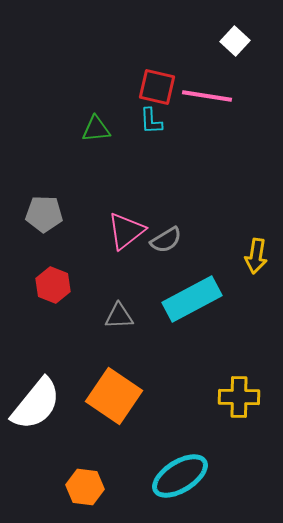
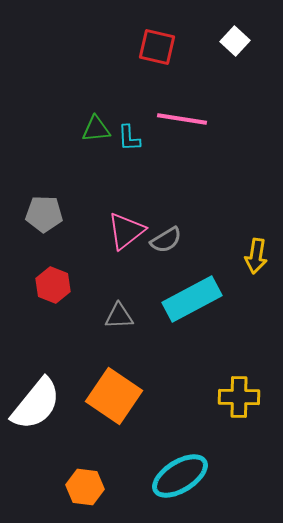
red square: moved 40 px up
pink line: moved 25 px left, 23 px down
cyan L-shape: moved 22 px left, 17 px down
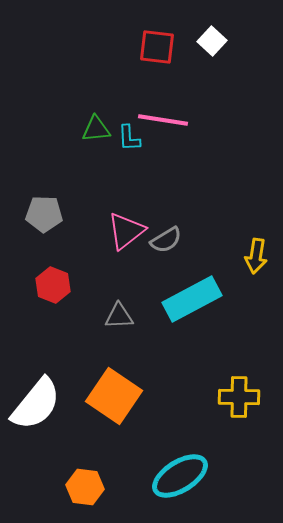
white square: moved 23 px left
red square: rotated 6 degrees counterclockwise
pink line: moved 19 px left, 1 px down
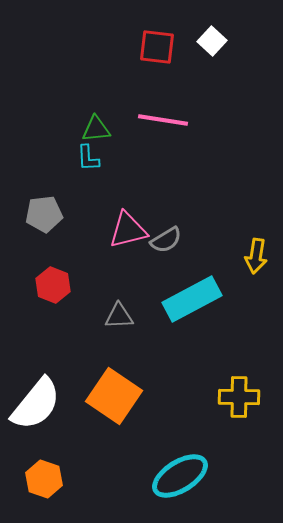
cyan L-shape: moved 41 px left, 20 px down
gray pentagon: rotated 9 degrees counterclockwise
pink triangle: moved 2 px right, 1 px up; rotated 24 degrees clockwise
orange hexagon: moved 41 px left, 8 px up; rotated 12 degrees clockwise
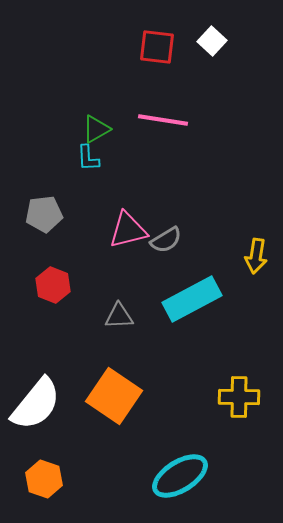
green triangle: rotated 24 degrees counterclockwise
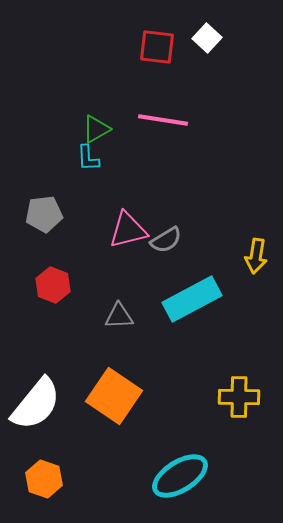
white square: moved 5 px left, 3 px up
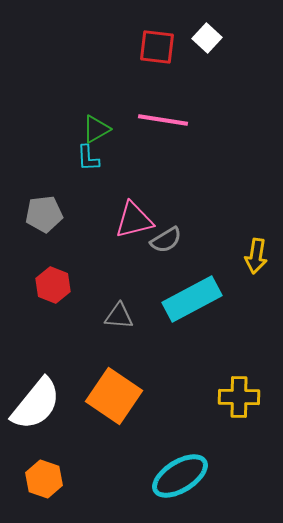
pink triangle: moved 6 px right, 10 px up
gray triangle: rotated 8 degrees clockwise
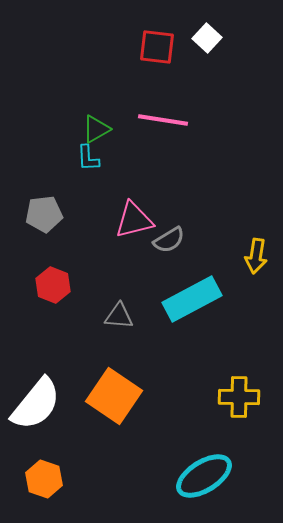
gray semicircle: moved 3 px right
cyan ellipse: moved 24 px right
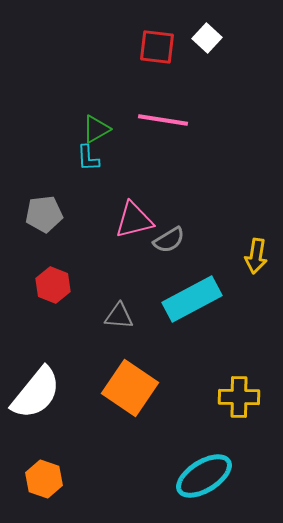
orange square: moved 16 px right, 8 px up
white semicircle: moved 11 px up
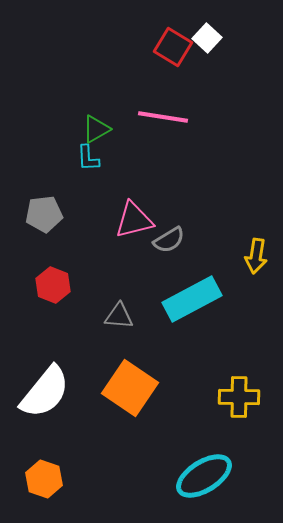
red square: moved 16 px right; rotated 24 degrees clockwise
pink line: moved 3 px up
white semicircle: moved 9 px right, 1 px up
